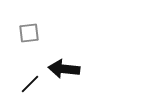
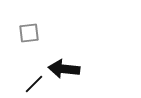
black line: moved 4 px right
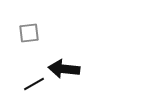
black line: rotated 15 degrees clockwise
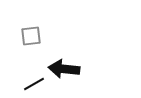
gray square: moved 2 px right, 3 px down
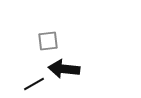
gray square: moved 17 px right, 5 px down
